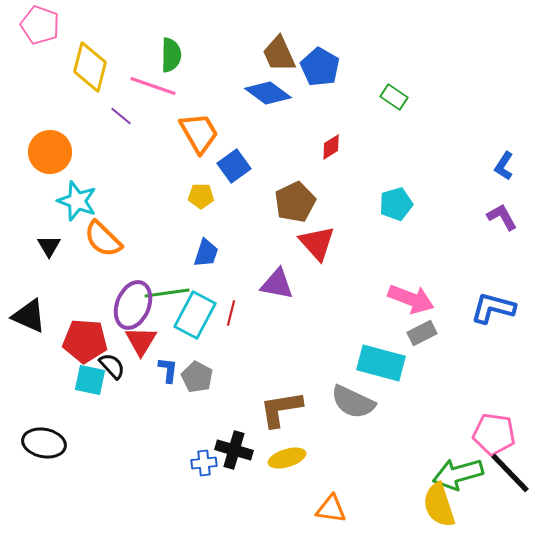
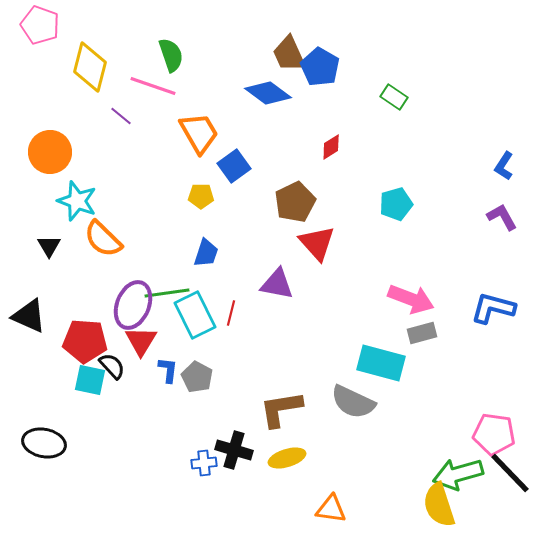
brown trapezoid at (279, 54): moved 10 px right
green semicircle at (171, 55): rotated 20 degrees counterclockwise
cyan rectangle at (195, 315): rotated 54 degrees counterclockwise
gray rectangle at (422, 333): rotated 12 degrees clockwise
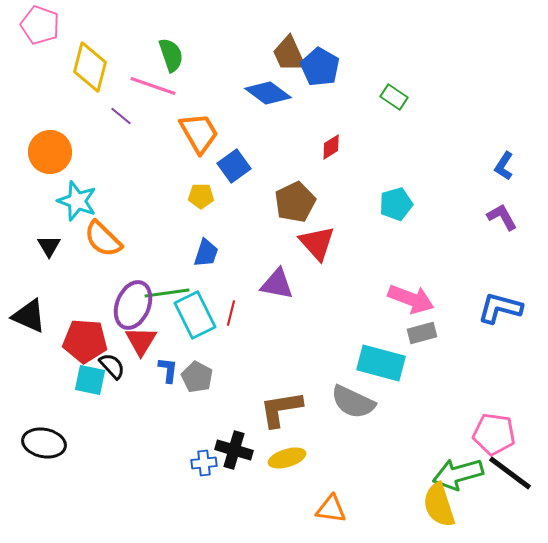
blue L-shape at (493, 308): moved 7 px right
black line at (510, 473): rotated 9 degrees counterclockwise
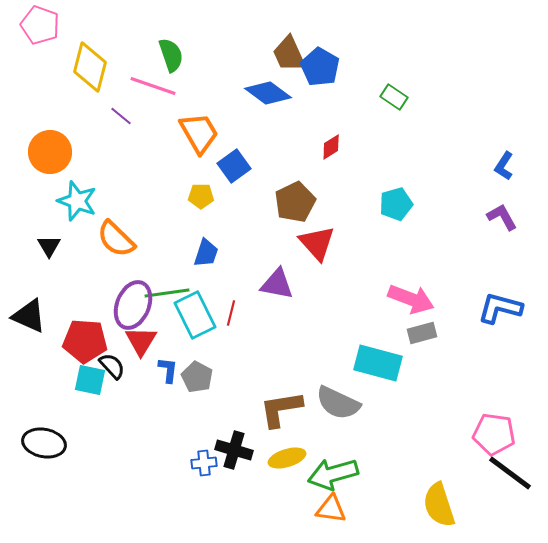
orange semicircle at (103, 239): moved 13 px right
cyan rectangle at (381, 363): moved 3 px left
gray semicircle at (353, 402): moved 15 px left, 1 px down
green arrow at (458, 474): moved 125 px left
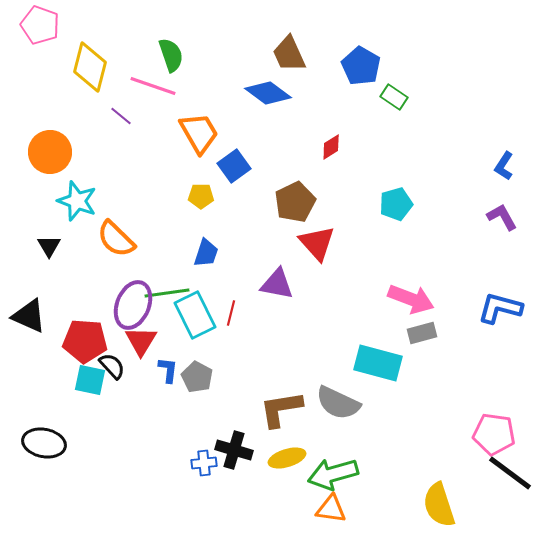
blue pentagon at (320, 67): moved 41 px right, 1 px up
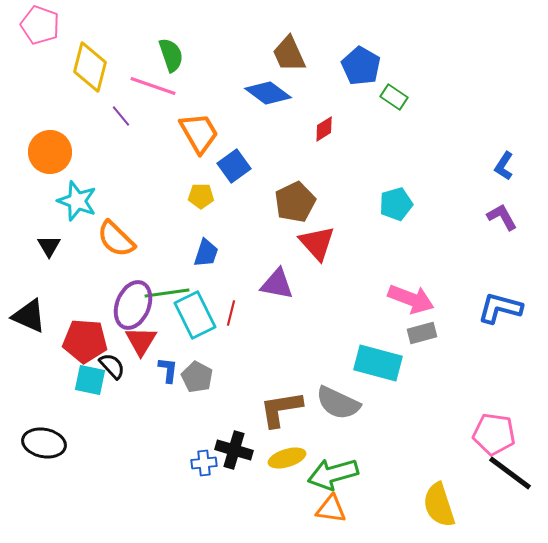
purple line at (121, 116): rotated 10 degrees clockwise
red diamond at (331, 147): moved 7 px left, 18 px up
